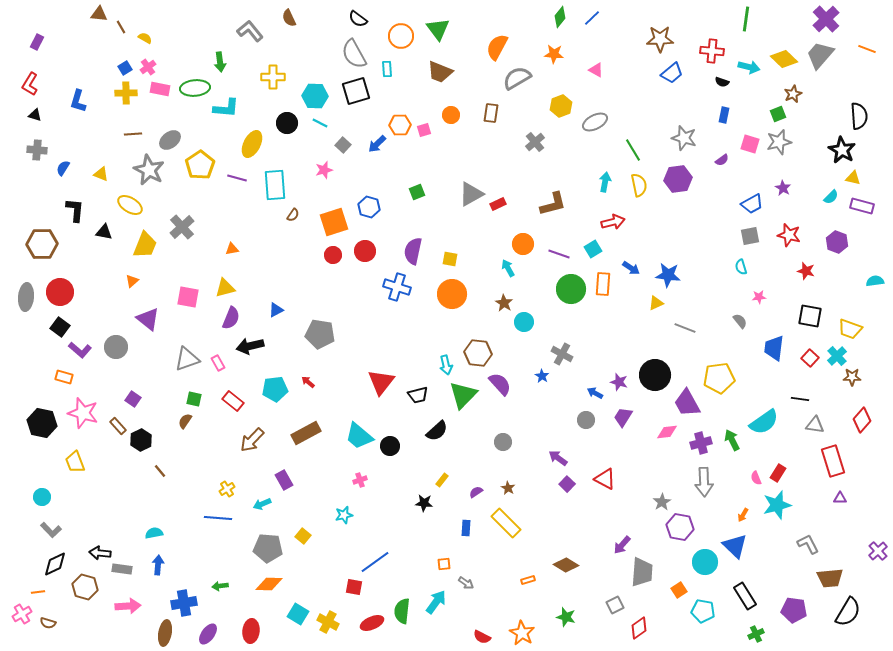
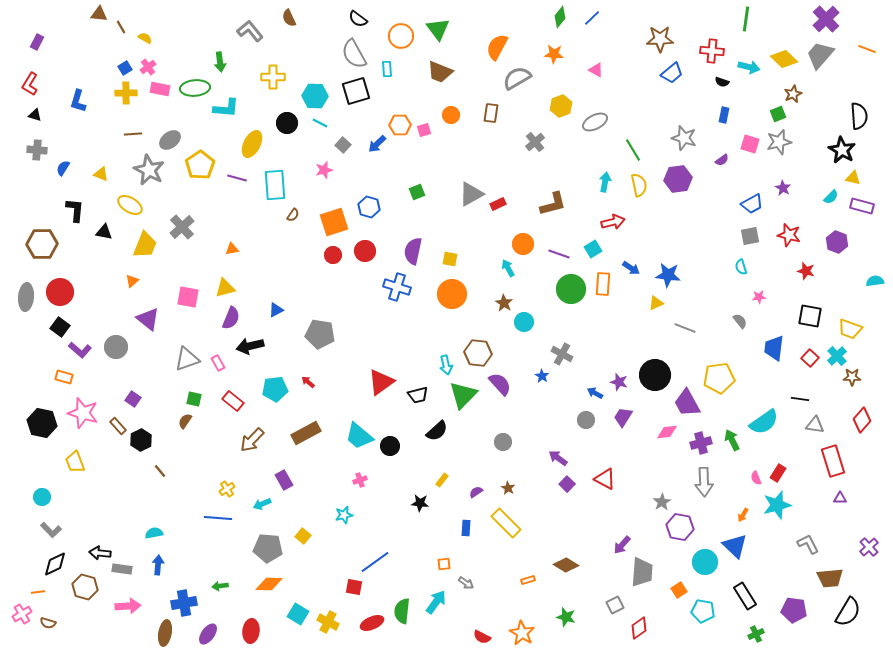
red triangle at (381, 382): rotated 16 degrees clockwise
black star at (424, 503): moved 4 px left
purple cross at (878, 551): moved 9 px left, 4 px up
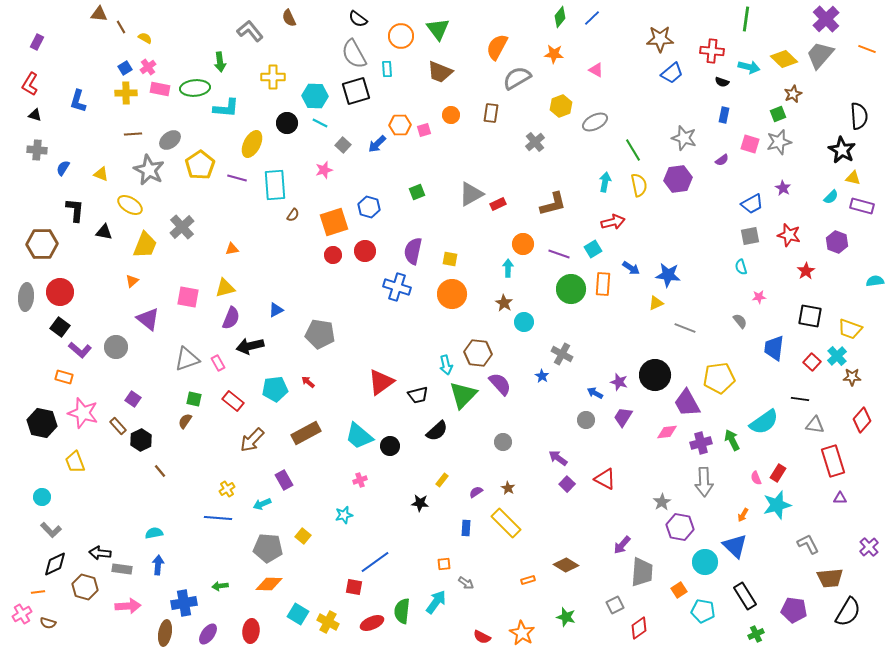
cyan arrow at (508, 268): rotated 30 degrees clockwise
red star at (806, 271): rotated 24 degrees clockwise
red square at (810, 358): moved 2 px right, 4 px down
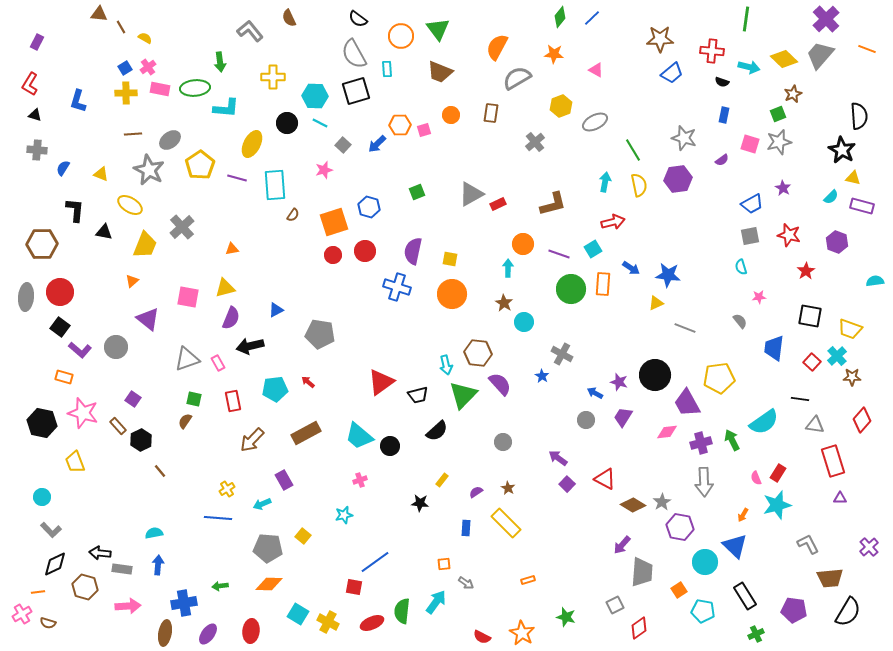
red rectangle at (233, 401): rotated 40 degrees clockwise
brown diamond at (566, 565): moved 67 px right, 60 px up
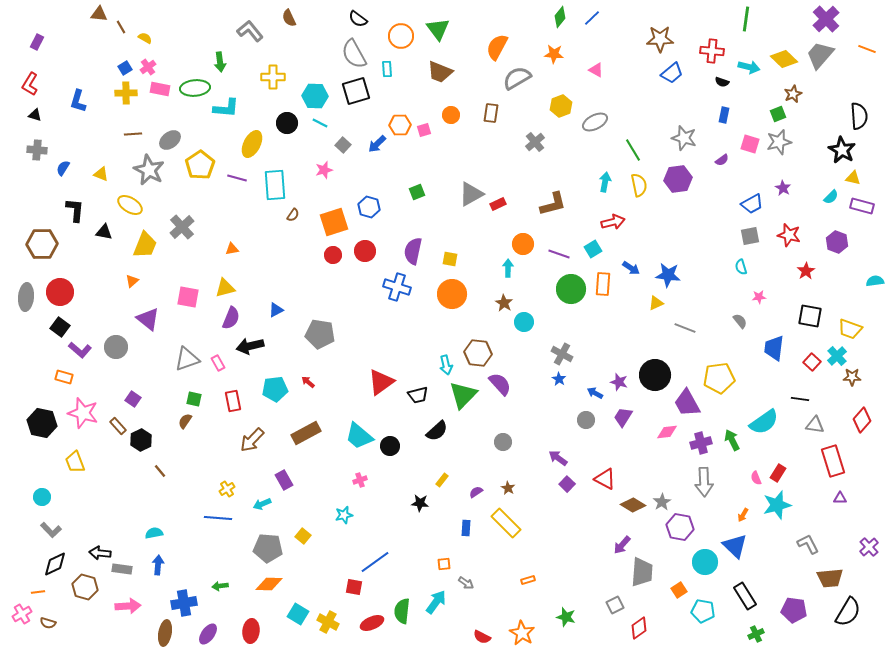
blue star at (542, 376): moved 17 px right, 3 px down
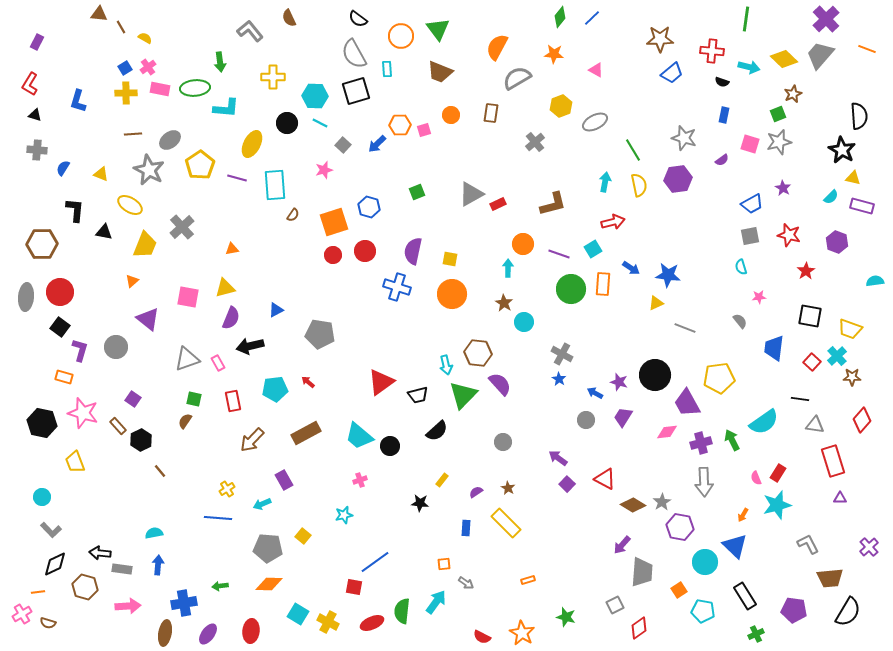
purple L-shape at (80, 350): rotated 115 degrees counterclockwise
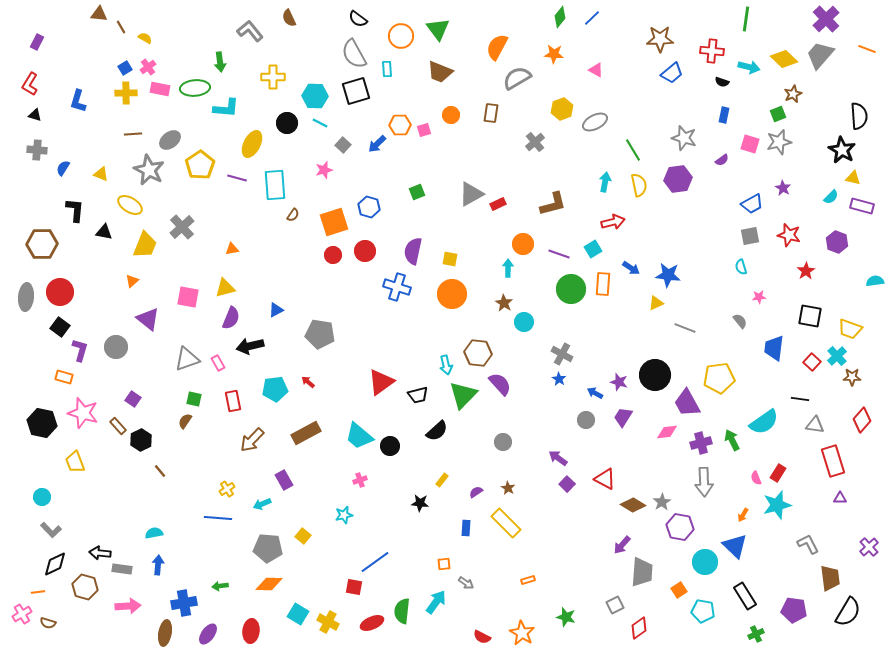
yellow hexagon at (561, 106): moved 1 px right, 3 px down
brown trapezoid at (830, 578): rotated 92 degrees counterclockwise
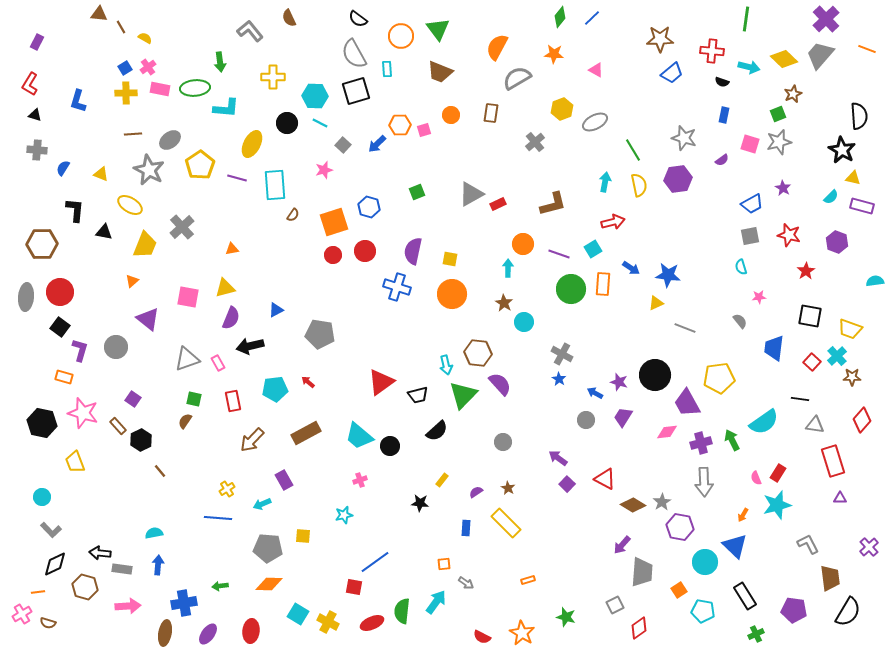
yellow square at (303, 536): rotated 35 degrees counterclockwise
